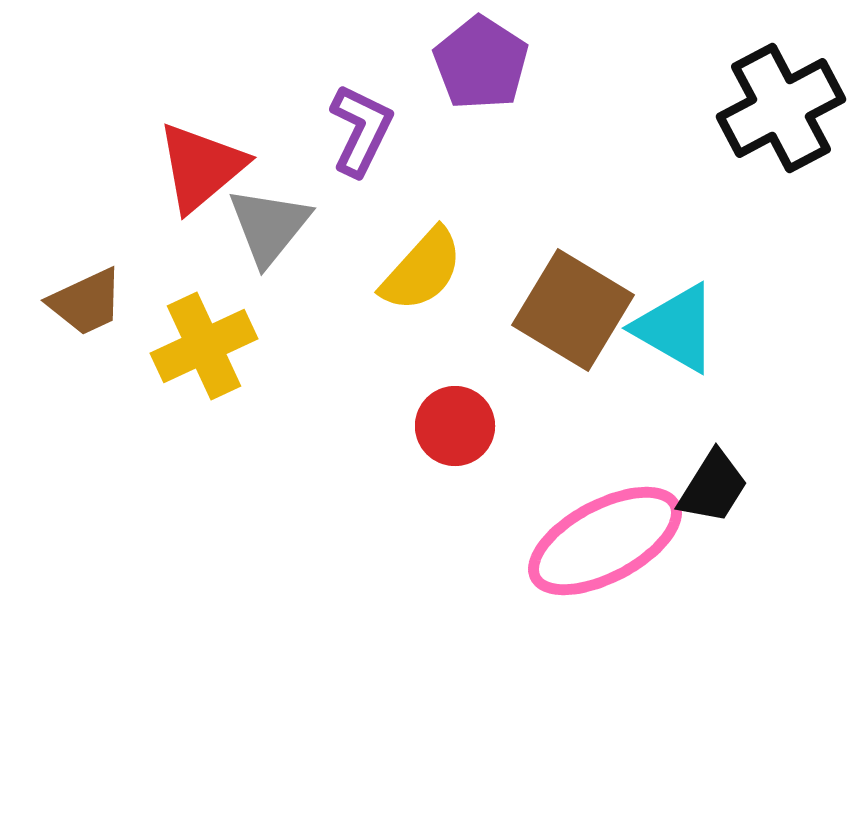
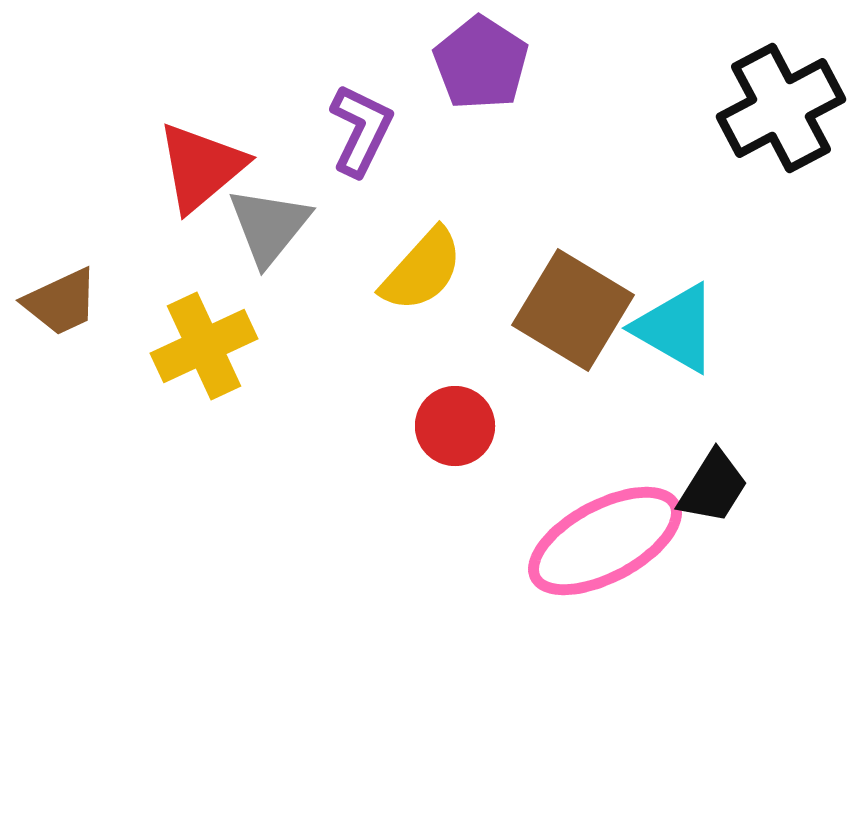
brown trapezoid: moved 25 px left
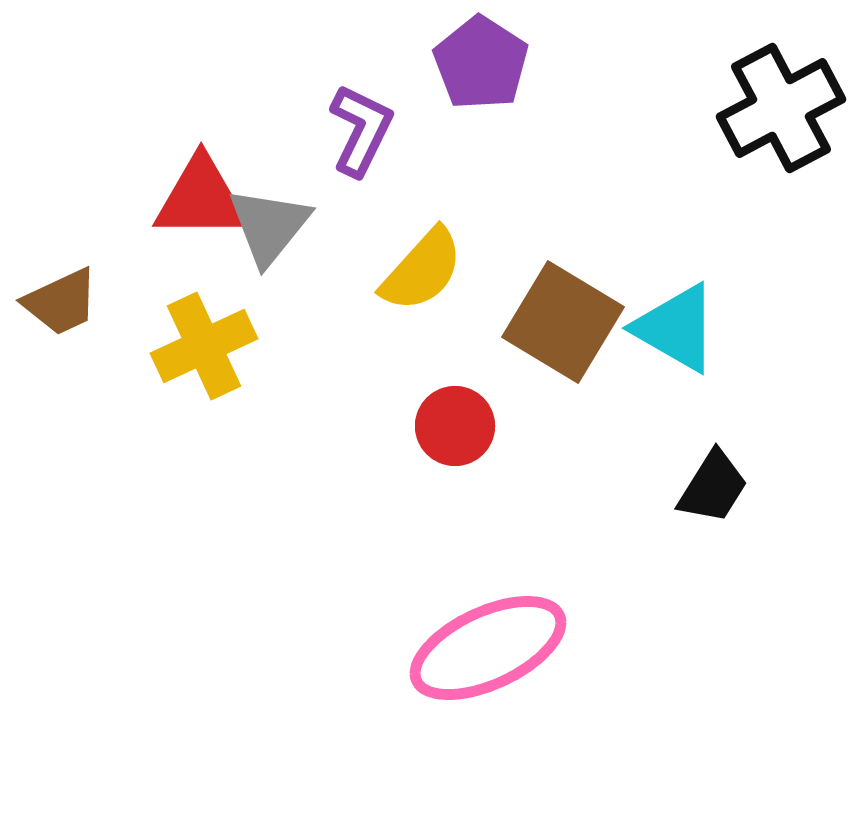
red triangle: moved 31 px down; rotated 40 degrees clockwise
brown square: moved 10 px left, 12 px down
pink ellipse: moved 117 px left, 107 px down; rotated 3 degrees clockwise
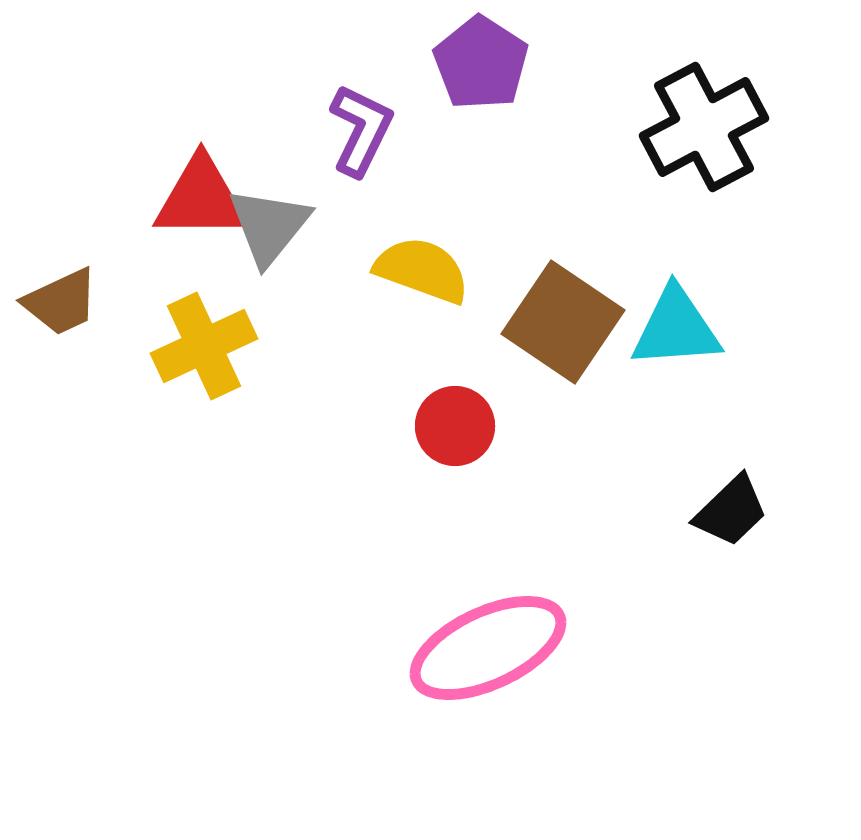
black cross: moved 77 px left, 19 px down
yellow semicircle: rotated 112 degrees counterclockwise
brown square: rotated 3 degrees clockwise
cyan triangle: rotated 34 degrees counterclockwise
black trapezoid: moved 18 px right, 24 px down; rotated 14 degrees clockwise
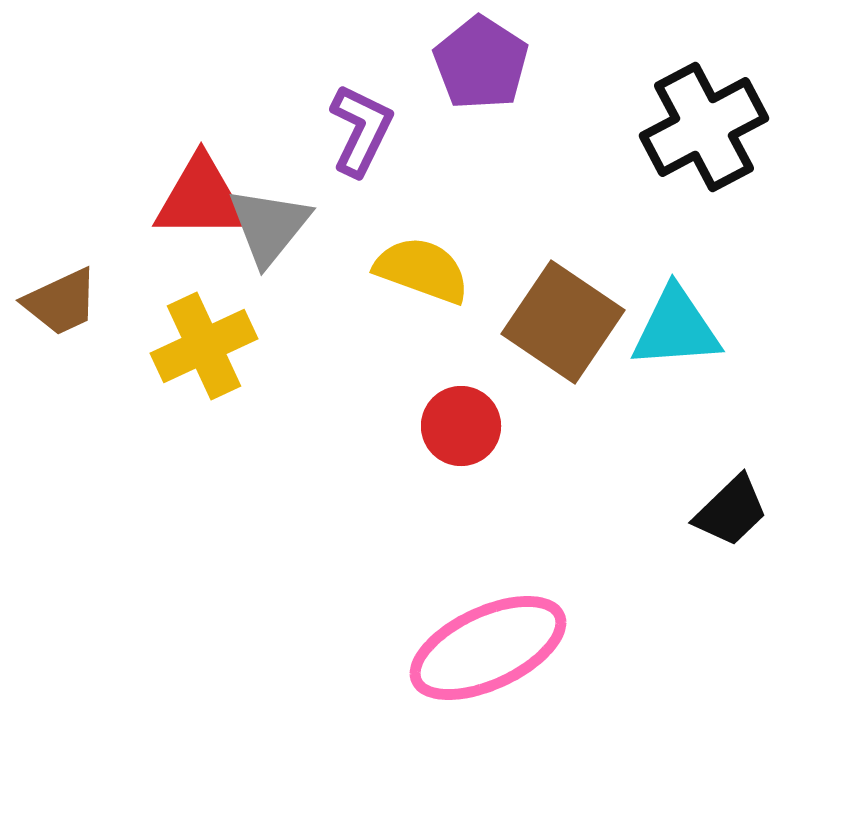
red circle: moved 6 px right
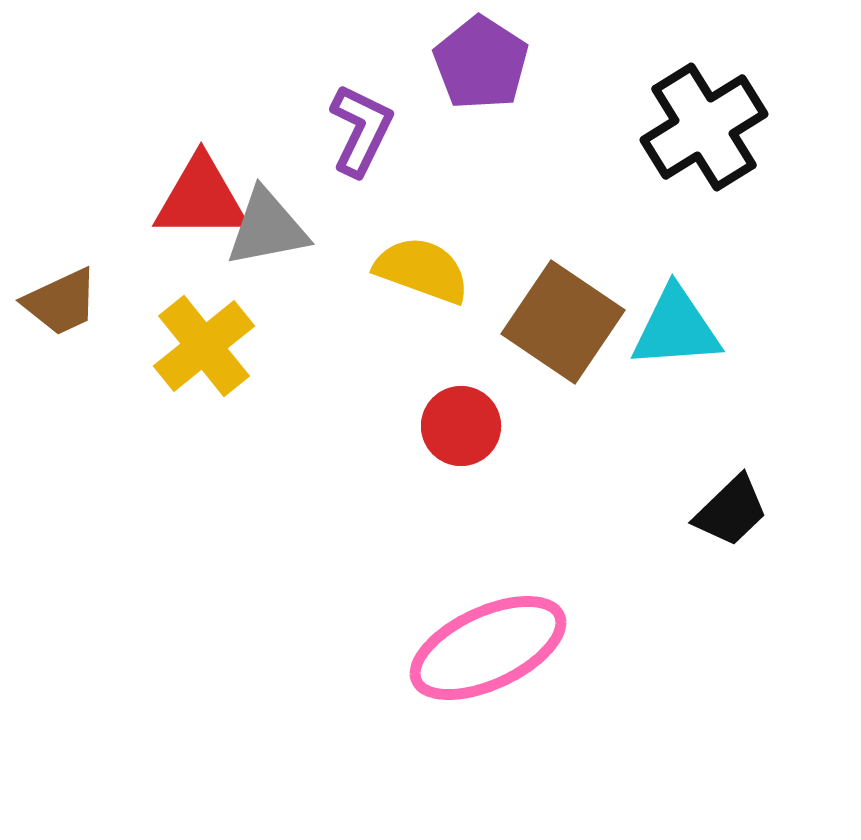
black cross: rotated 4 degrees counterclockwise
gray triangle: moved 2 px left, 2 px down; rotated 40 degrees clockwise
yellow cross: rotated 14 degrees counterclockwise
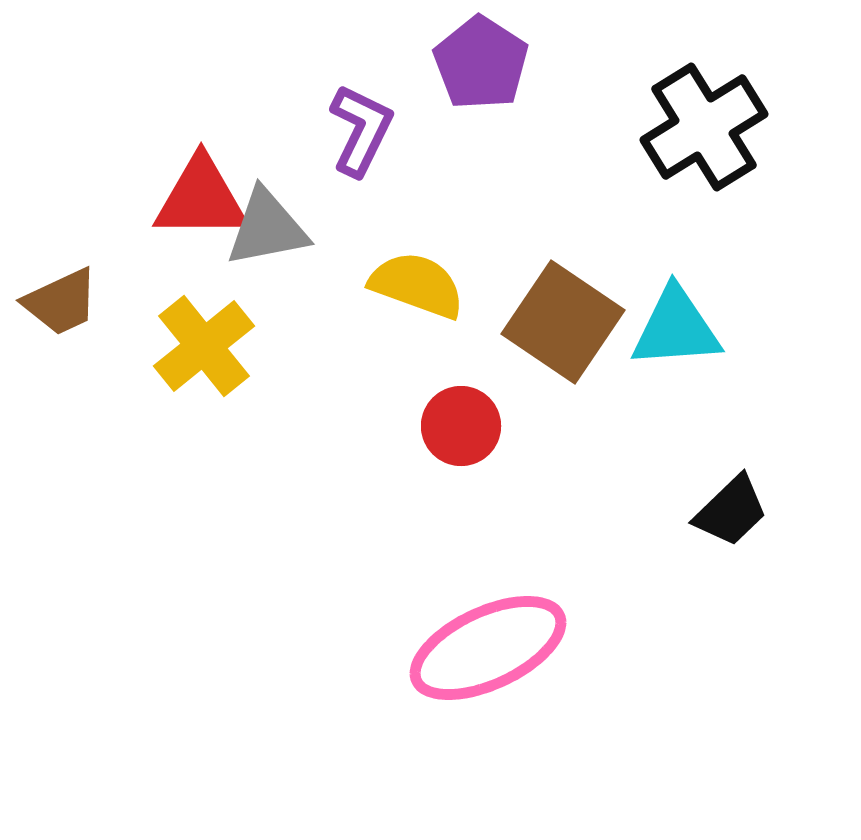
yellow semicircle: moved 5 px left, 15 px down
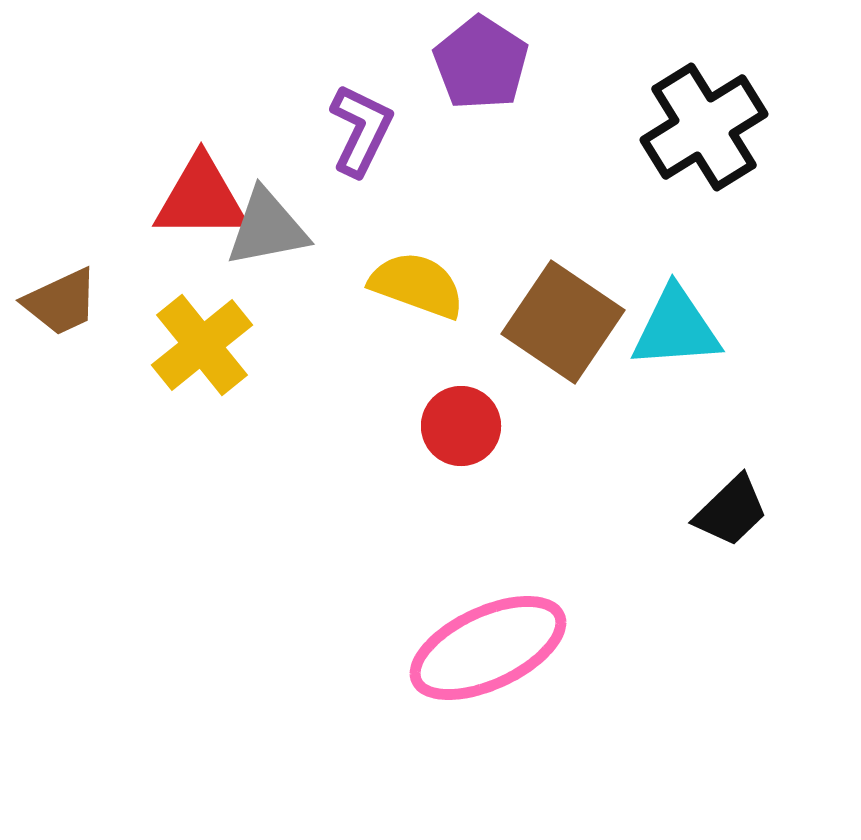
yellow cross: moved 2 px left, 1 px up
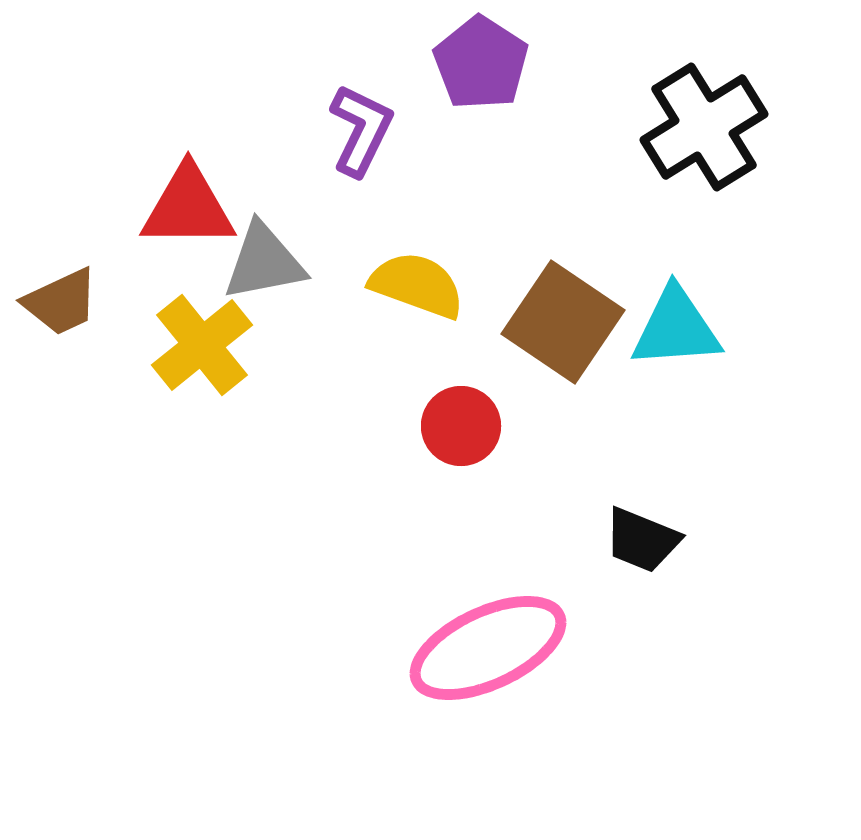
red triangle: moved 13 px left, 9 px down
gray triangle: moved 3 px left, 34 px down
black trapezoid: moved 89 px left, 29 px down; rotated 66 degrees clockwise
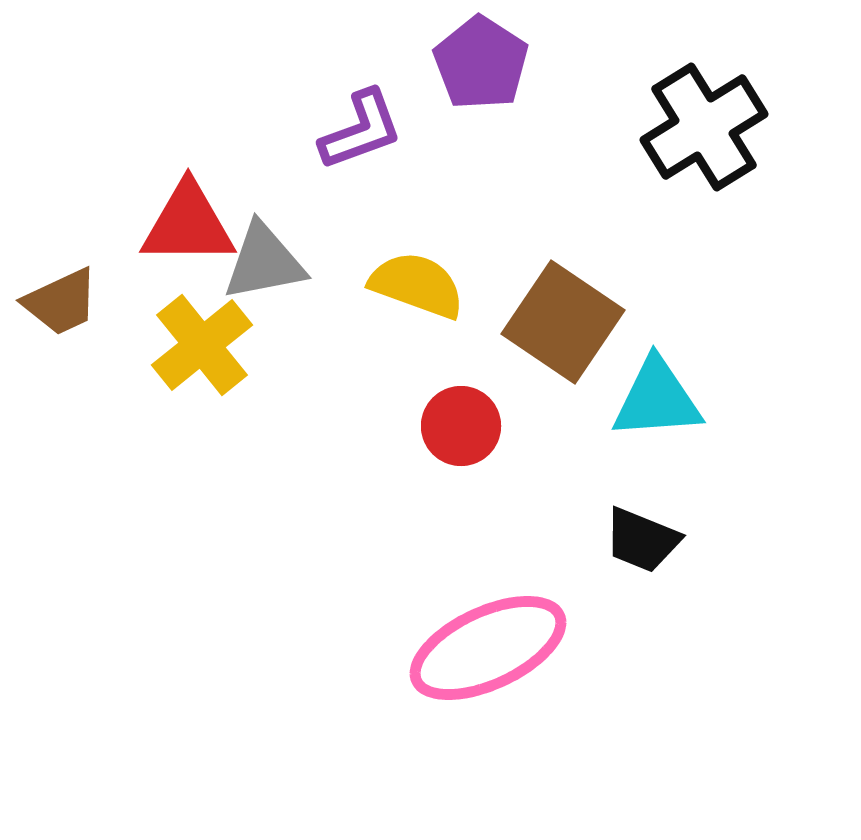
purple L-shape: rotated 44 degrees clockwise
red triangle: moved 17 px down
cyan triangle: moved 19 px left, 71 px down
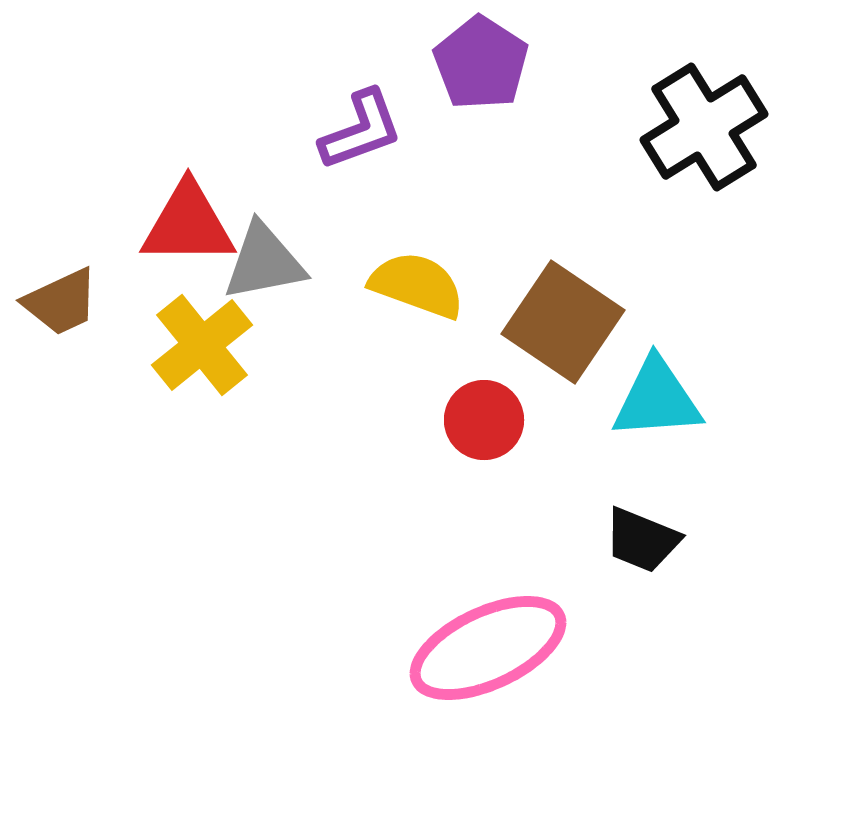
red circle: moved 23 px right, 6 px up
